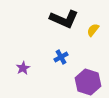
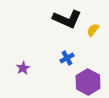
black L-shape: moved 3 px right
blue cross: moved 6 px right, 1 px down
purple hexagon: rotated 10 degrees clockwise
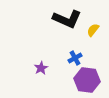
blue cross: moved 8 px right
purple star: moved 18 px right
purple hexagon: moved 1 px left, 2 px up; rotated 20 degrees counterclockwise
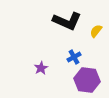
black L-shape: moved 2 px down
yellow semicircle: moved 3 px right, 1 px down
blue cross: moved 1 px left, 1 px up
